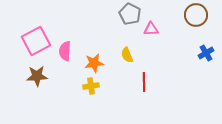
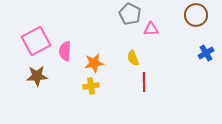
yellow semicircle: moved 6 px right, 3 px down
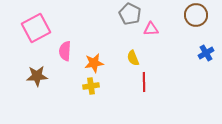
pink square: moved 13 px up
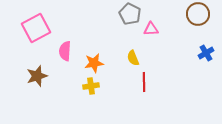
brown circle: moved 2 px right, 1 px up
brown star: rotated 15 degrees counterclockwise
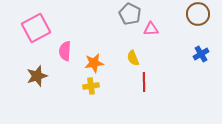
blue cross: moved 5 px left, 1 px down
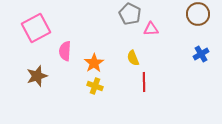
orange star: rotated 24 degrees counterclockwise
yellow cross: moved 4 px right; rotated 28 degrees clockwise
